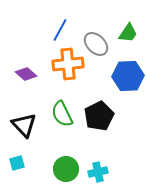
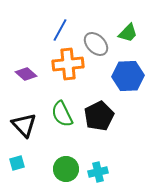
green trapezoid: rotated 10 degrees clockwise
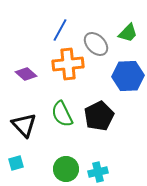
cyan square: moved 1 px left
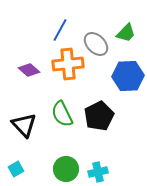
green trapezoid: moved 2 px left
purple diamond: moved 3 px right, 4 px up
cyan square: moved 6 px down; rotated 14 degrees counterclockwise
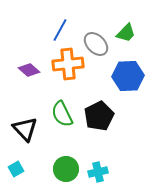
black triangle: moved 1 px right, 4 px down
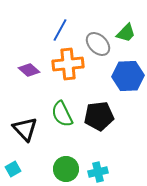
gray ellipse: moved 2 px right
black pentagon: rotated 20 degrees clockwise
cyan square: moved 3 px left
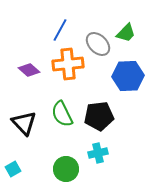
black triangle: moved 1 px left, 6 px up
cyan cross: moved 19 px up
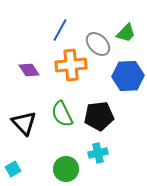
orange cross: moved 3 px right, 1 px down
purple diamond: rotated 15 degrees clockwise
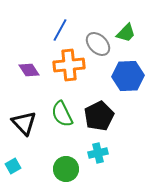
orange cross: moved 2 px left
black pentagon: rotated 20 degrees counterclockwise
cyan square: moved 3 px up
